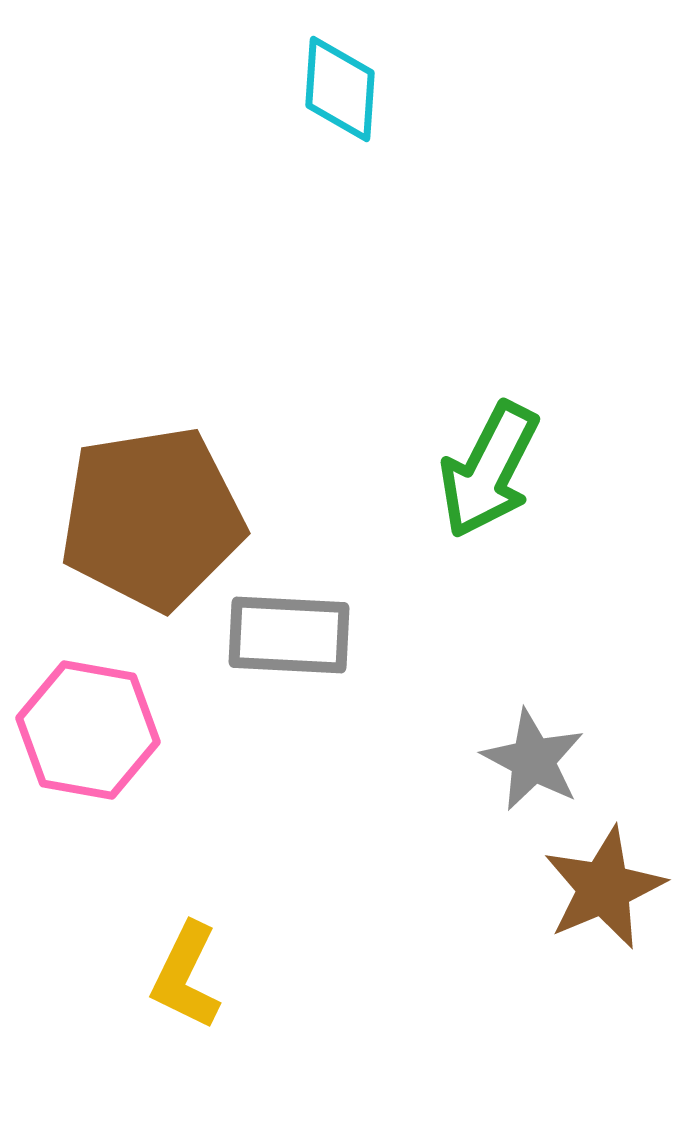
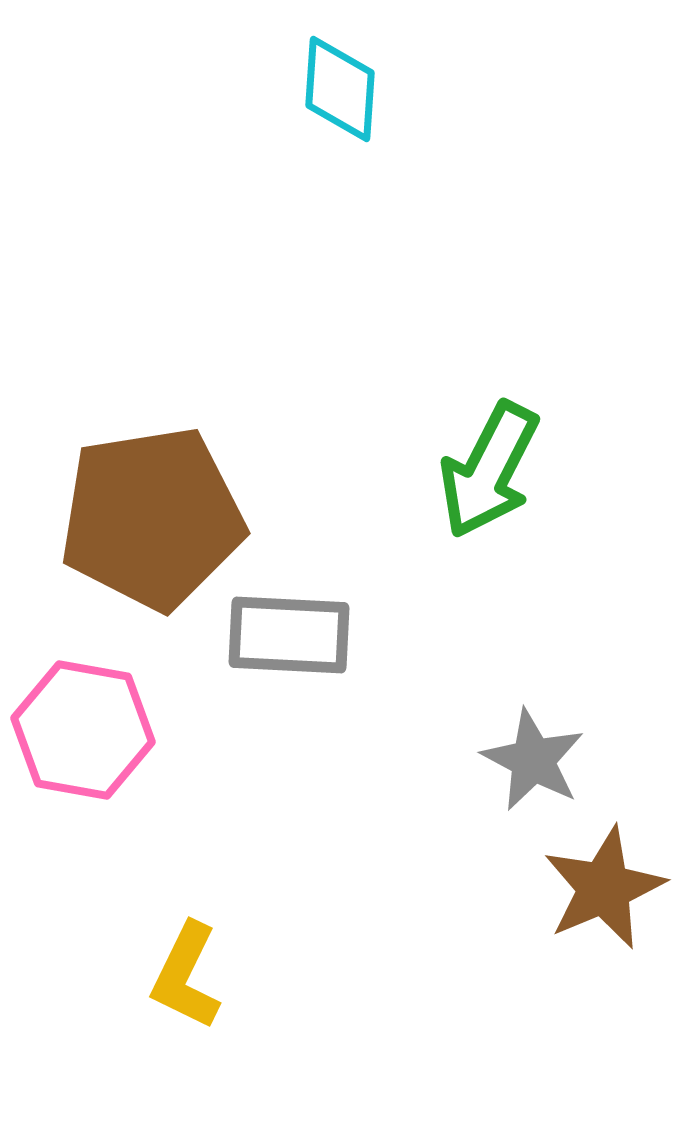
pink hexagon: moved 5 px left
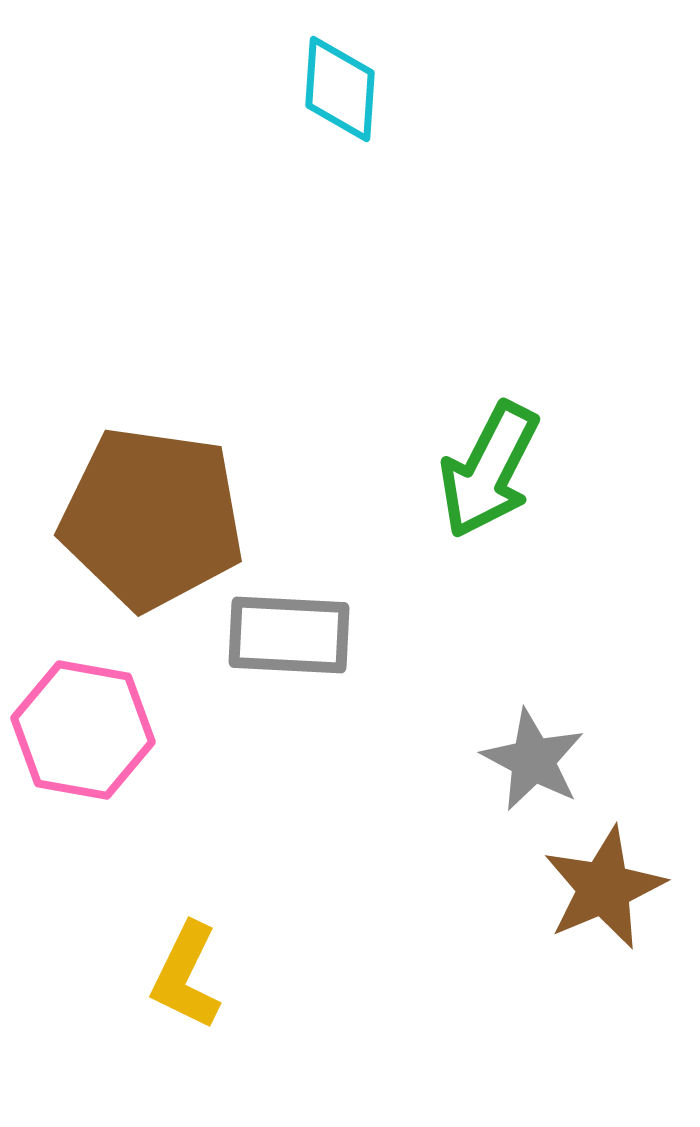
brown pentagon: rotated 17 degrees clockwise
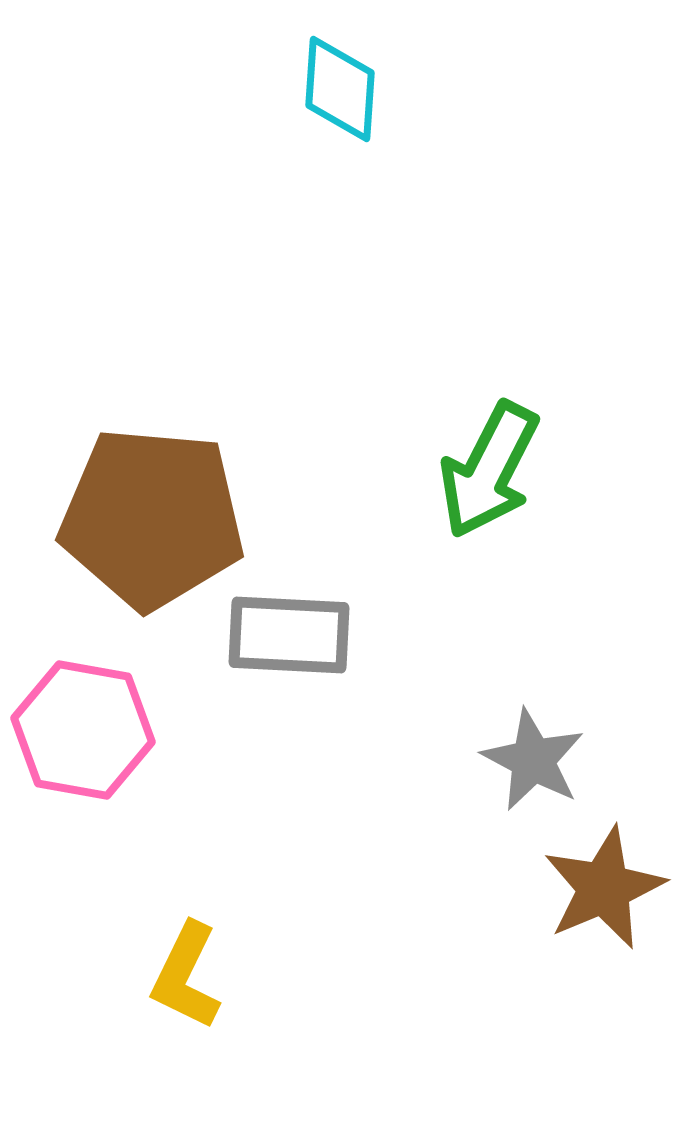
brown pentagon: rotated 3 degrees counterclockwise
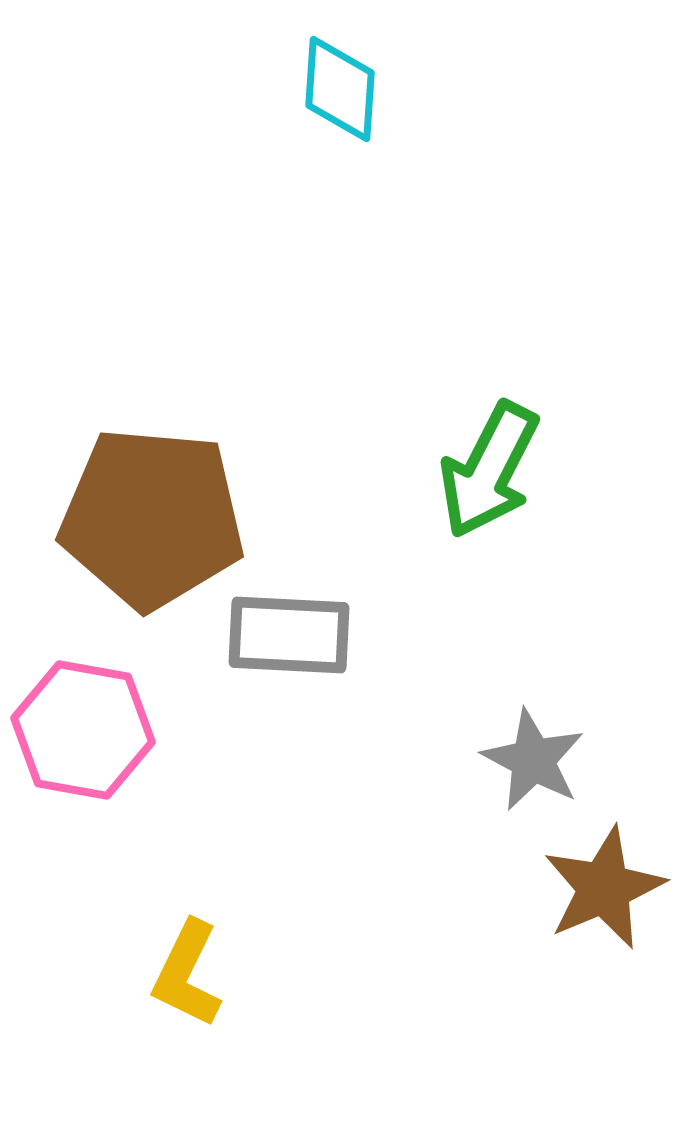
yellow L-shape: moved 1 px right, 2 px up
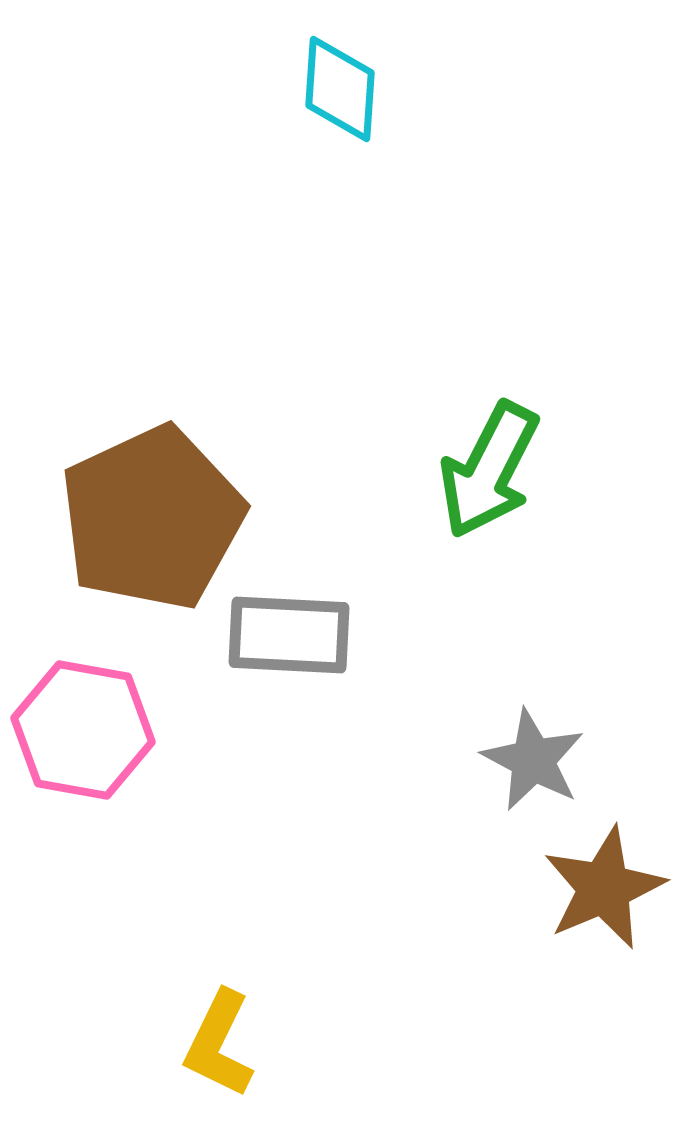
brown pentagon: rotated 30 degrees counterclockwise
yellow L-shape: moved 32 px right, 70 px down
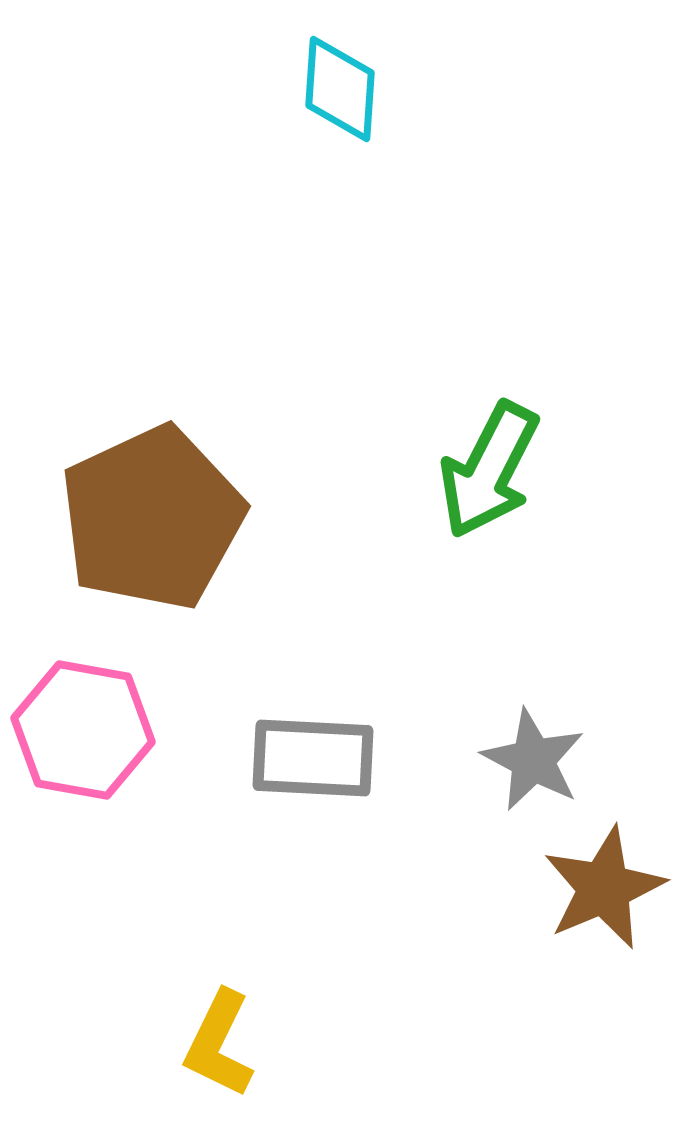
gray rectangle: moved 24 px right, 123 px down
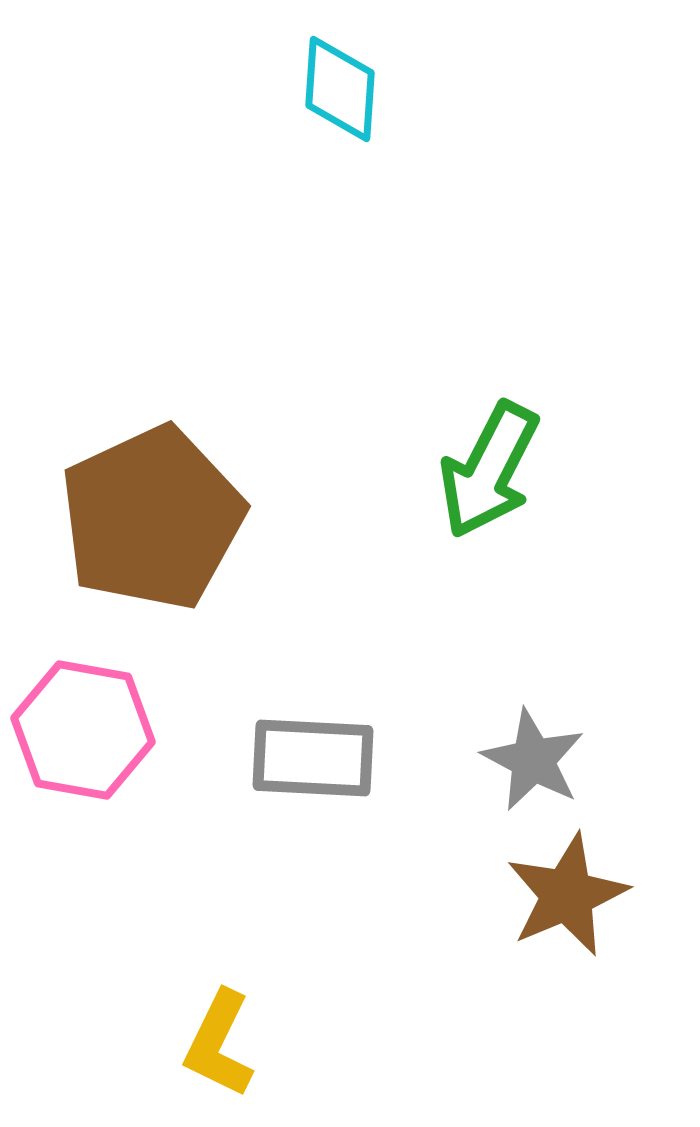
brown star: moved 37 px left, 7 px down
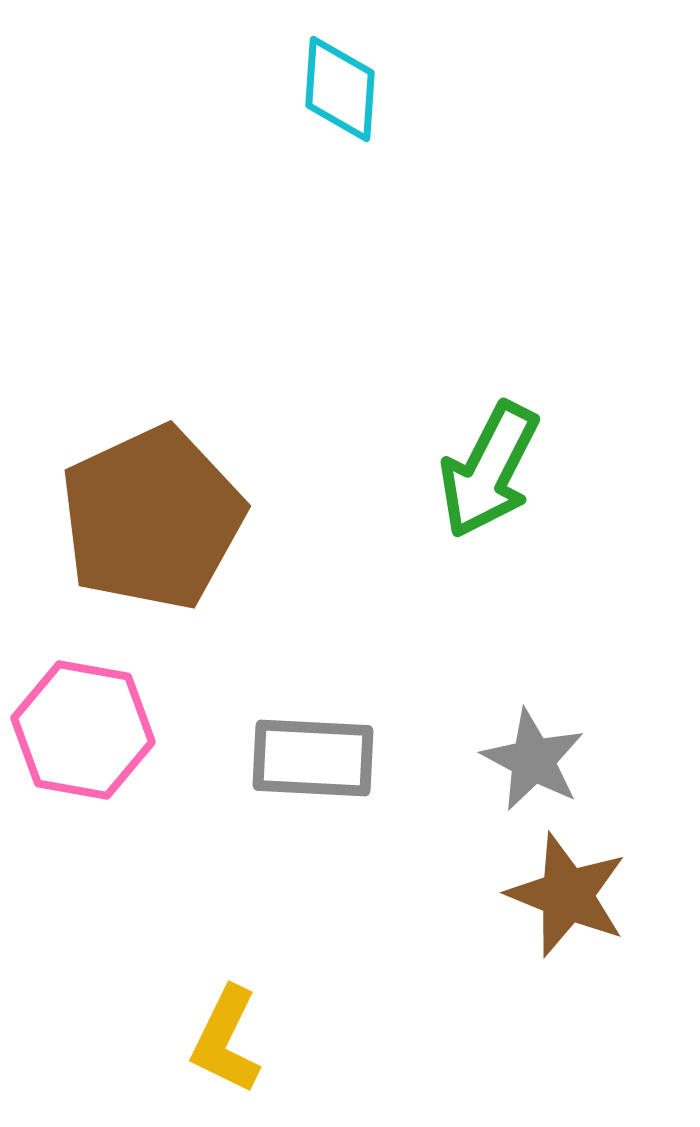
brown star: rotated 27 degrees counterclockwise
yellow L-shape: moved 7 px right, 4 px up
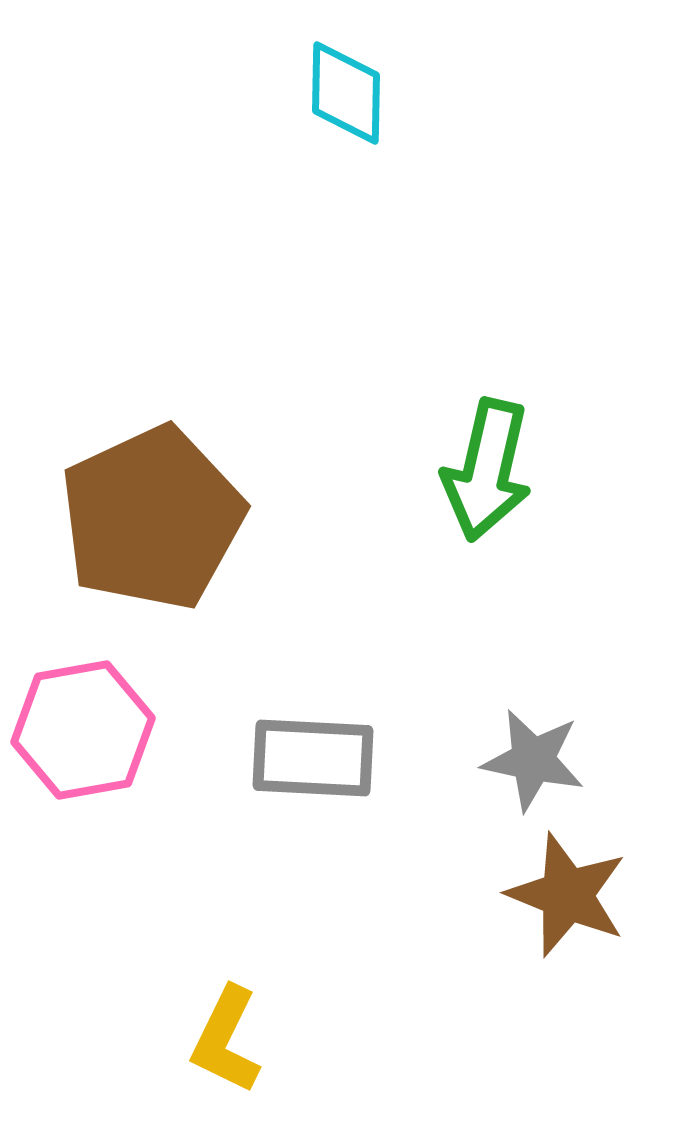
cyan diamond: moved 6 px right, 4 px down; rotated 3 degrees counterclockwise
green arrow: moved 2 px left; rotated 14 degrees counterclockwise
pink hexagon: rotated 20 degrees counterclockwise
gray star: rotated 16 degrees counterclockwise
